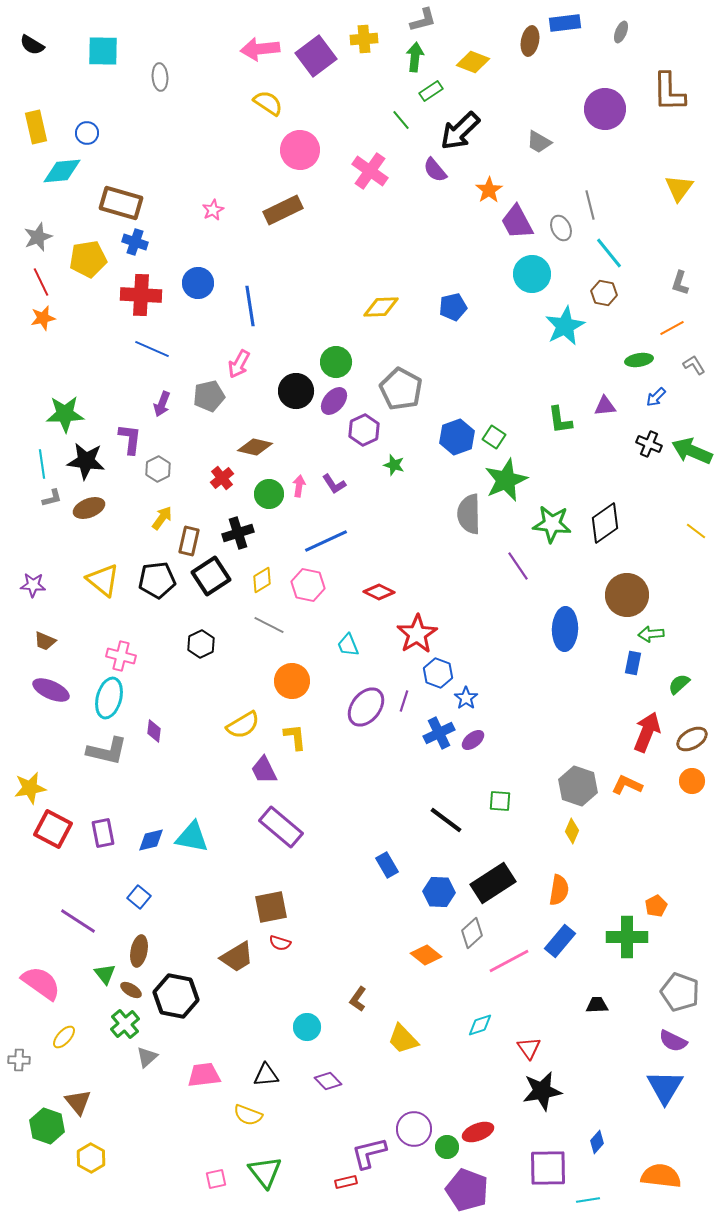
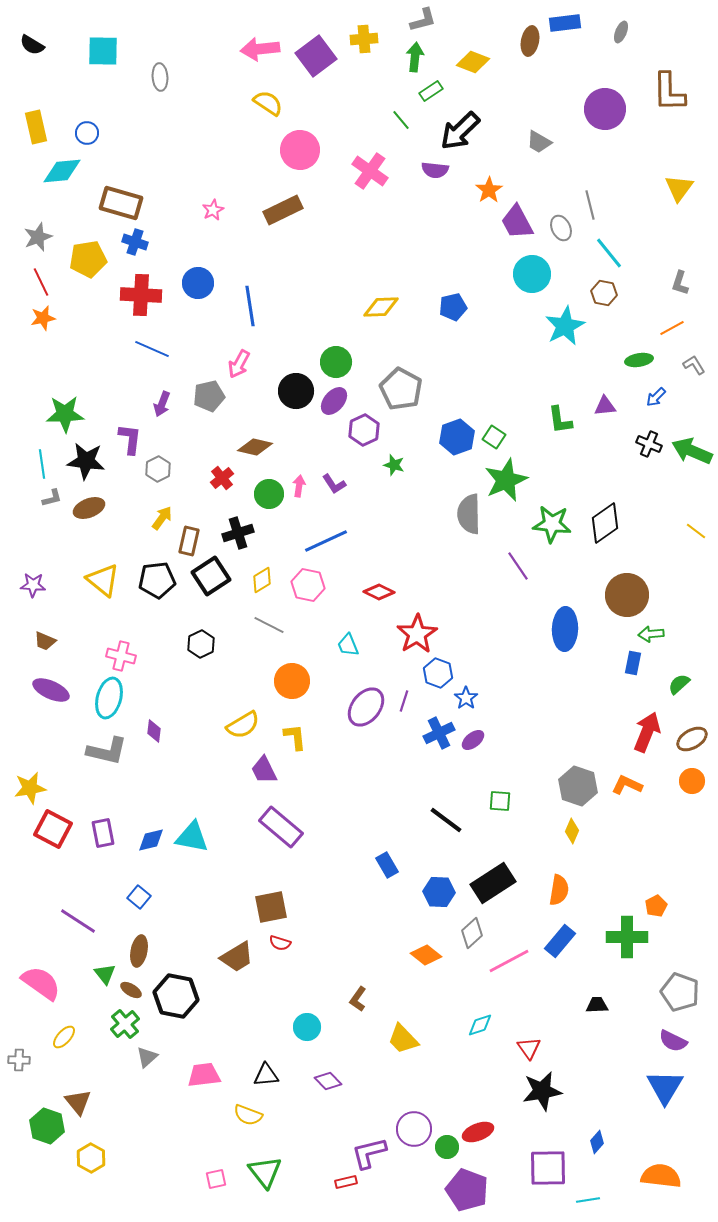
purple semicircle at (435, 170): rotated 44 degrees counterclockwise
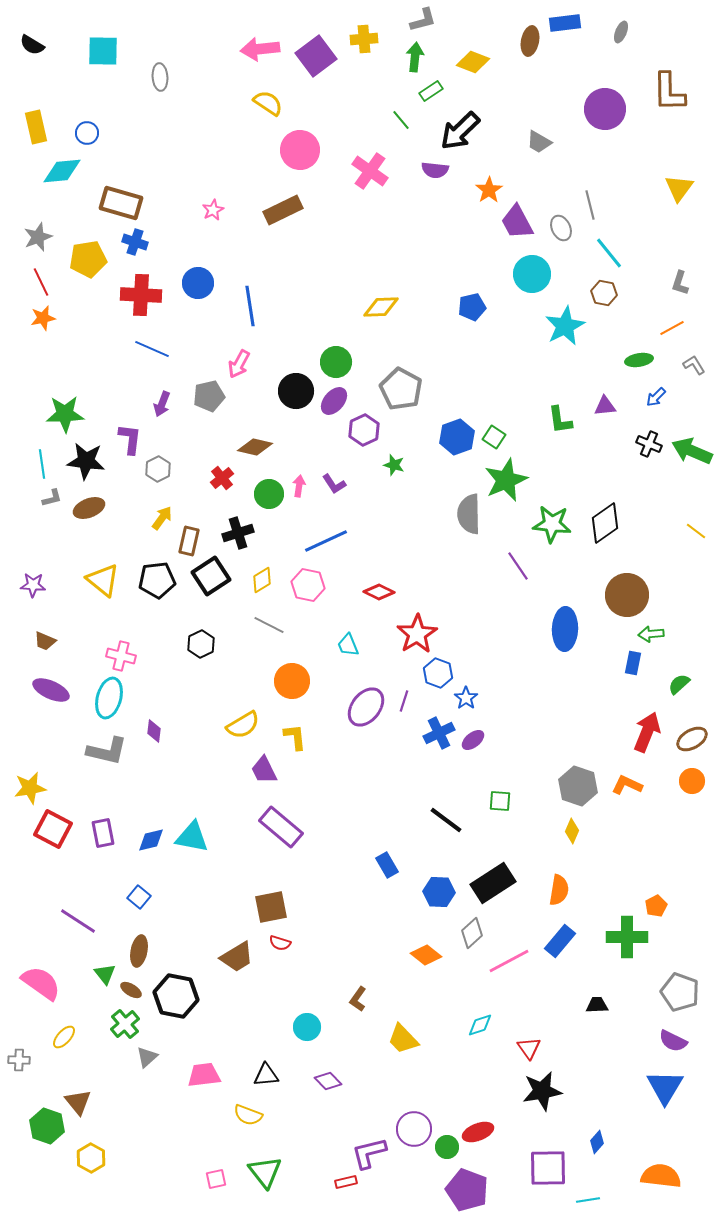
blue pentagon at (453, 307): moved 19 px right
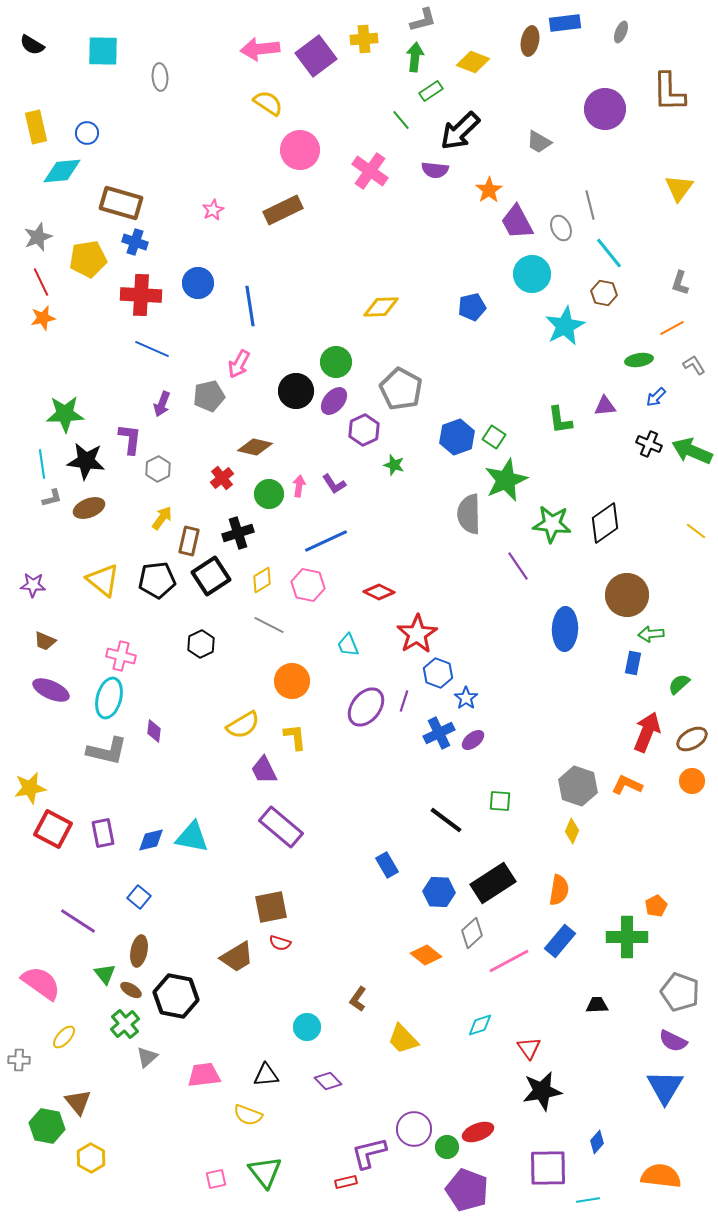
green hexagon at (47, 1126): rotated 8 degrees counterclockwise
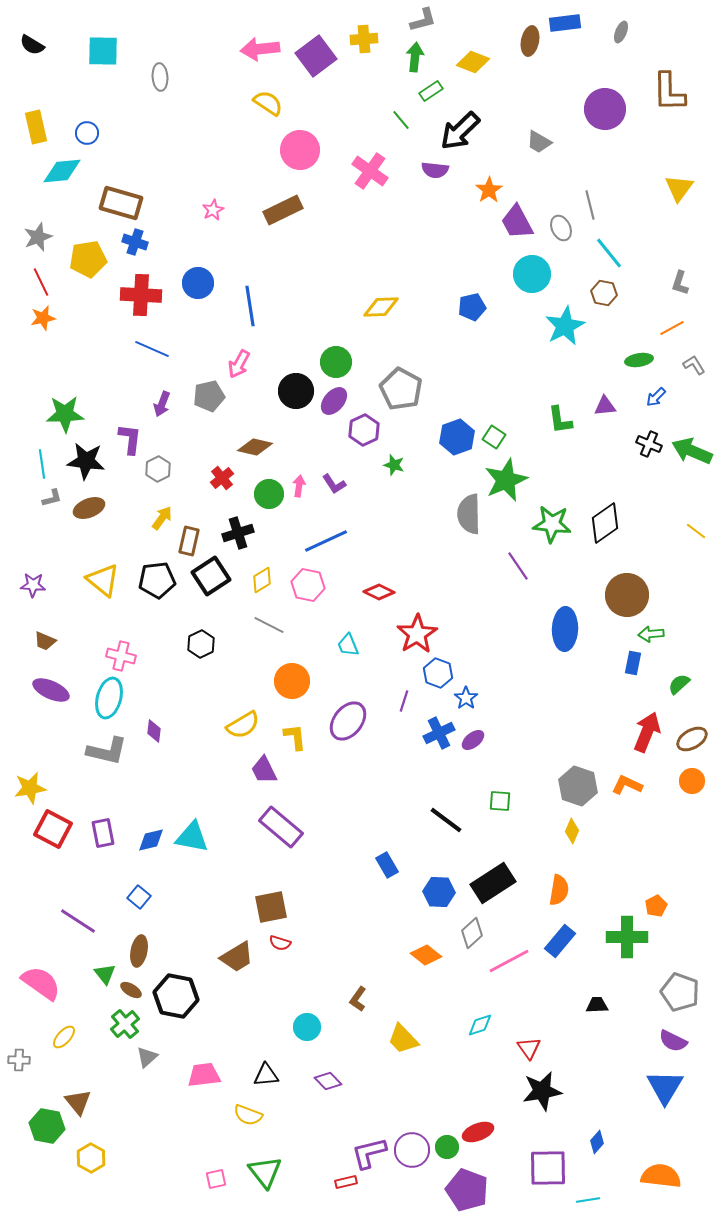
purple ellipse at (366, 707): moved 18 px left, 14 px down
purple circle at (414, 1129): moved 2 px left, 21 px down
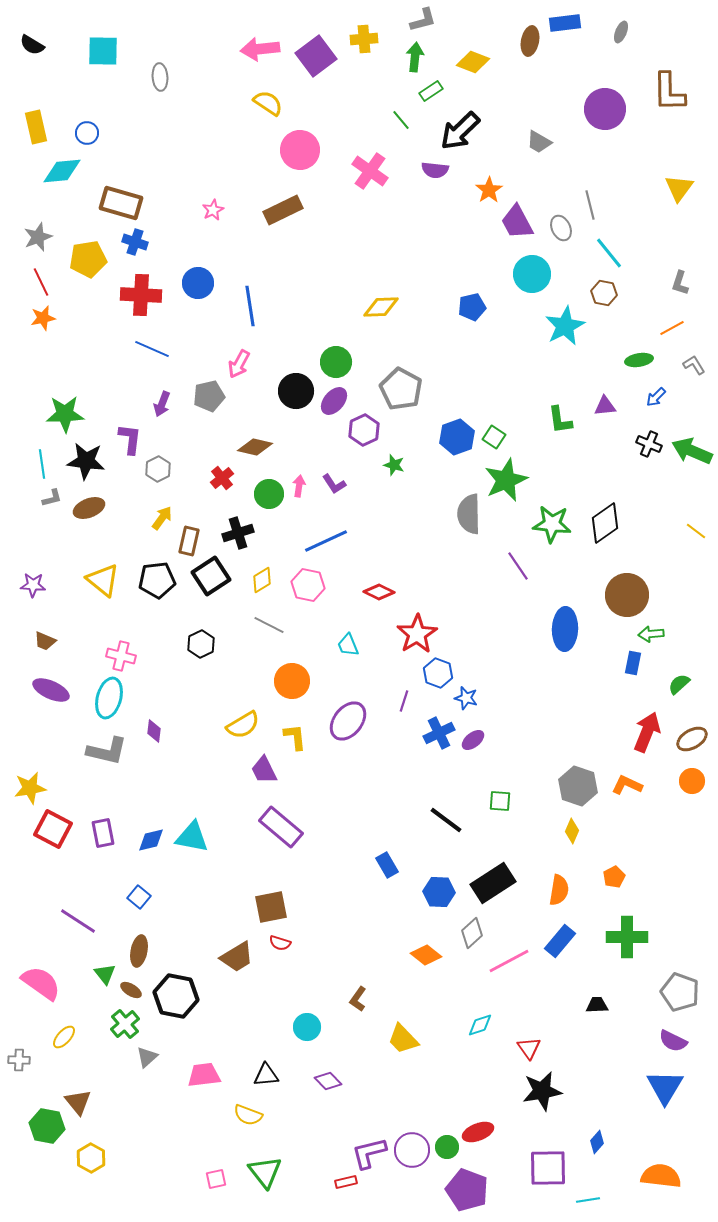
blue star at (466, 698): rotated 20 degrees counterclockwise
orange pentagon at (656, 906): moved 42 px left, 29 px up
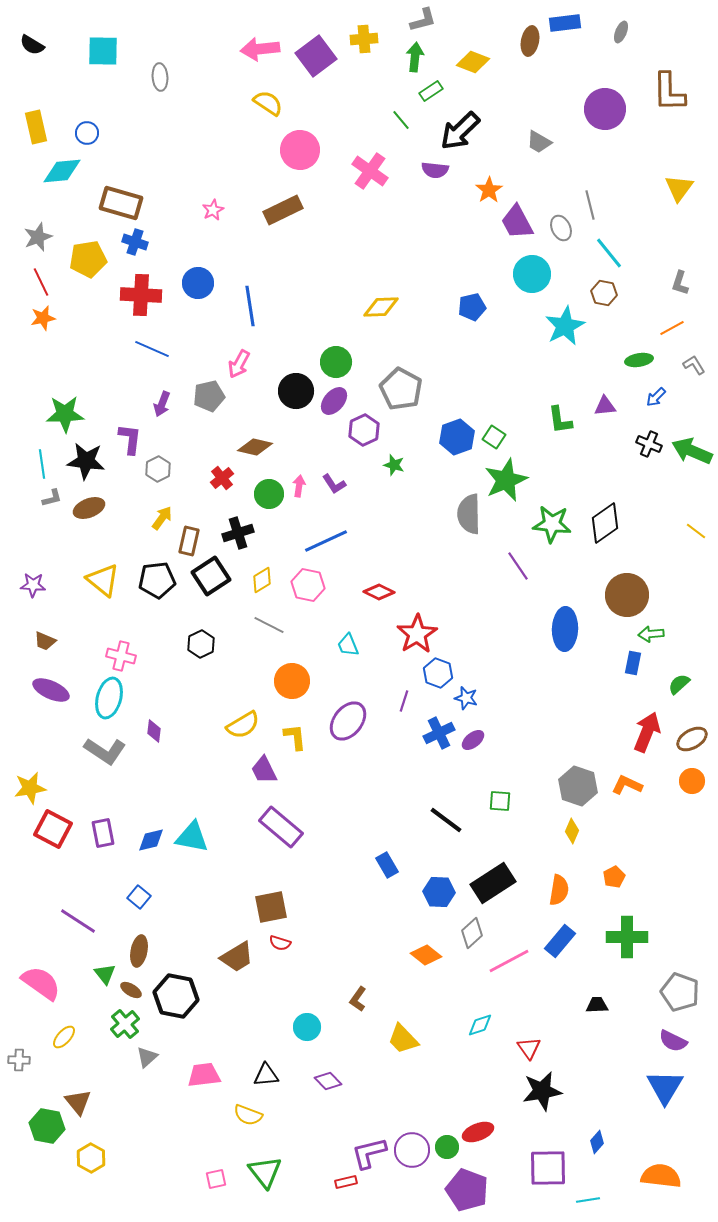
gray L-shape at (107, 751): moved 2 px left; rotated 21 degrees clockwise
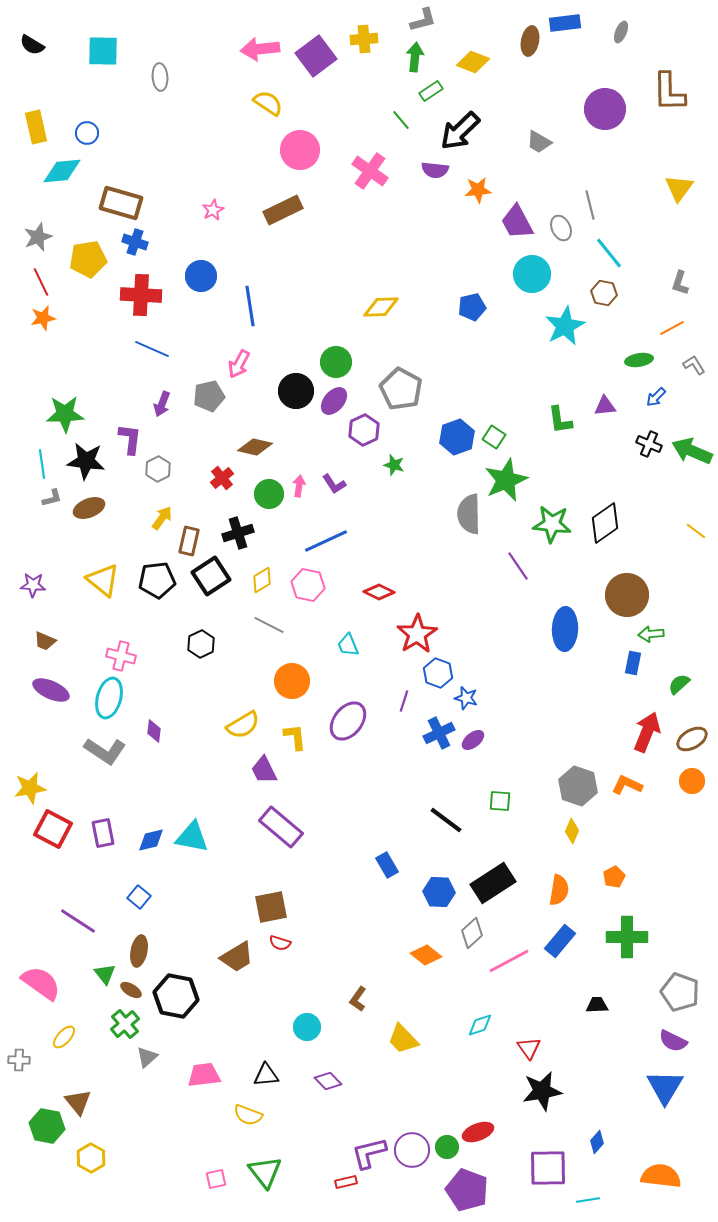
orange star at (489, 190): moved 11 px left; rotated 28 degrees clockwise
blue circle at (198, 283): moved 3 px right, 7 px up
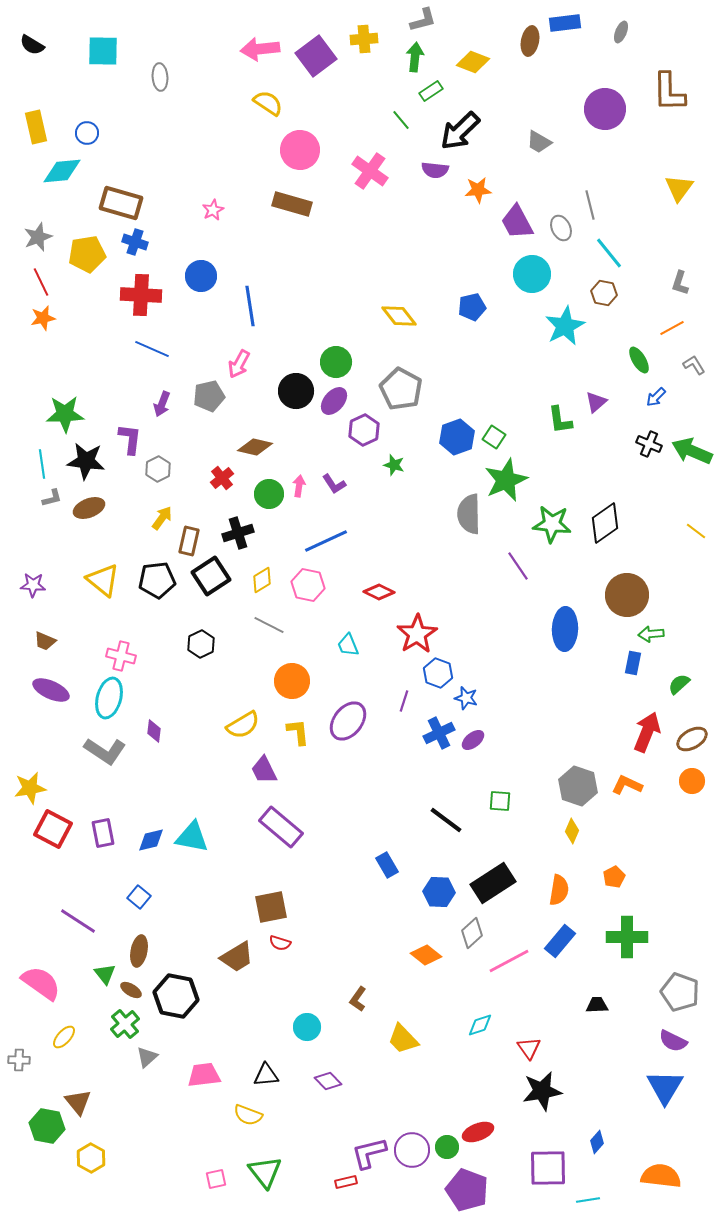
brown rectangle at (283, 210): moved 9 px right, 6 px up; rotated 42 degrees clockwise
yellow pentagon at (88, 259): moved 1 px left, 5 px up
yellow diamond at (381, 307): moved 18 px right, 9 px down; rotated 54 degrees clockwise
green ellipse at (639, 360): rotated 68 degrees clockwise
purple triangle at (605, 406): moved 9 px left, 4 px up; rotated 35 degrees counterclockwise
yellow L-shape at (295, 737): moved 3 px right, 5 px up
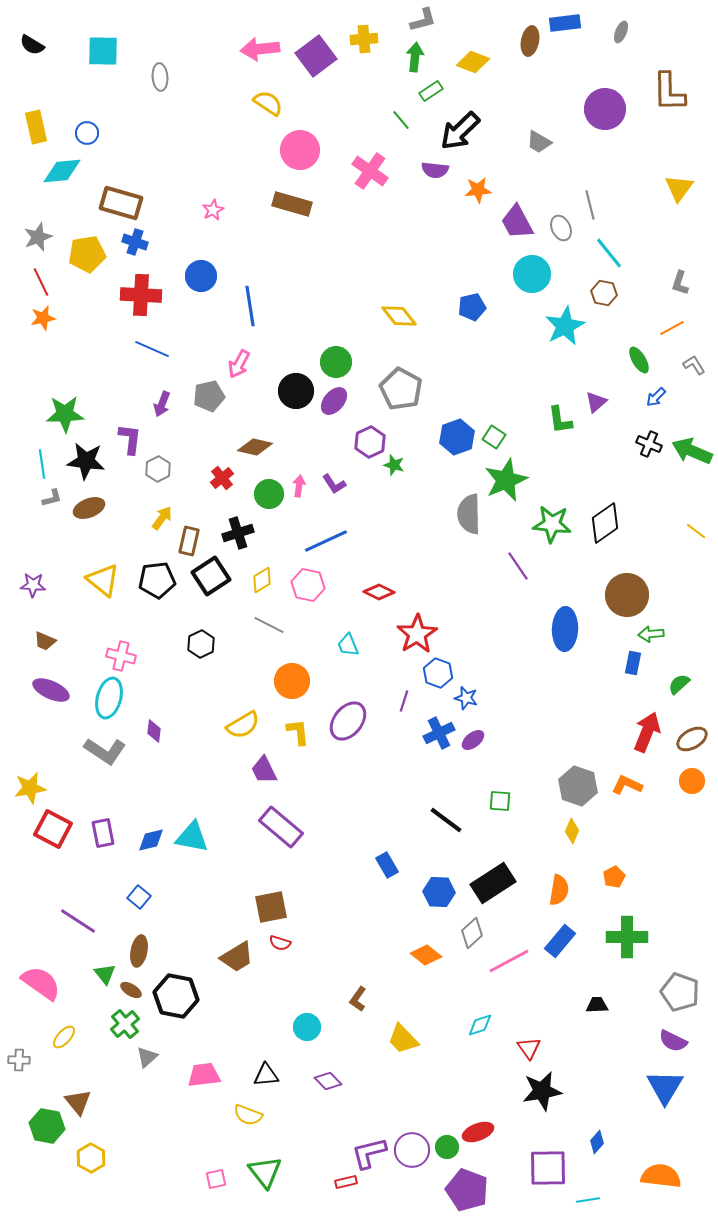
purple hexagon at (364, 430): moved 6 px right, 12 px down
